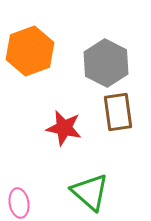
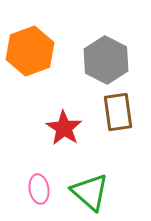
gray hexagon: moved 3 px up
red star: rotated 21 degrees clockwise
pink ellipse: moved 20 px right, 14 px up
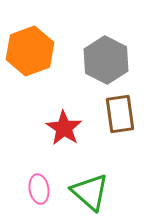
brown rectangle: moved 2 px right, 2 px down
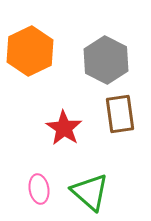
orange hexagon: rotated 6 degrees counterclockwise
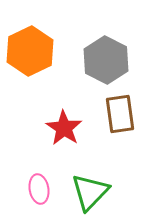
green triangle: rotated 33 degrees clockwise
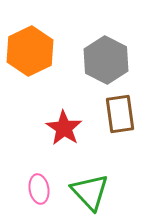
green triangle: rotated 27 degrees counterclockwise
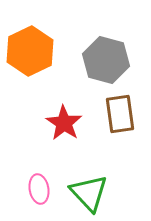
gray hexagon: rotated 12 degrees counterclockwise
red star: moved 5 px up
green triangle: moved 1 px left, 1 px down
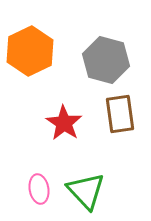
green triangle: moved 3 px left, 2 px up
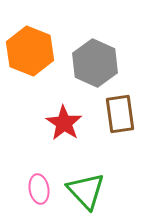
orange hexagon: rotated 12 degrees counterclockwise
gray hexagon: moved 11 px left, 3 px down; rotated 9 degrees clockwise
